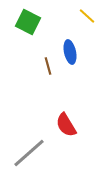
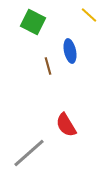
yellow line: moved 2 px right, 1 px up
green square: moved 5 px right
blue ellipse: moved 1 px up
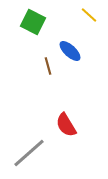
blue ellipse: rotated 35 degrees counterclockwise
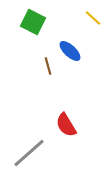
yellow line: moved 4 px right, 3 px down
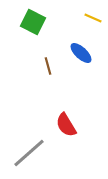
yellow line: rotated 18 degrees counterclockwise
blue ellipse: moved 11 px right, 2 px down
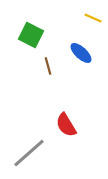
green square: moved 2 px left, 13 px down
